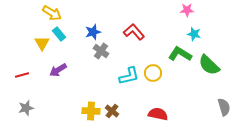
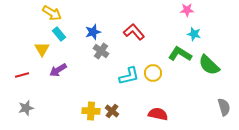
yellow triangle: moved 6 px down
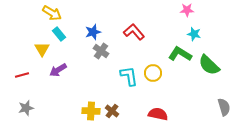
cyan L-shape: rotated 85 degrees counterclockwise
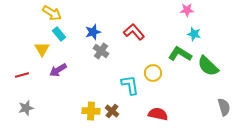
green semicircle: moved 1 px left, 1 px down
cyan L-shape: moved 1 px right, 9 px down
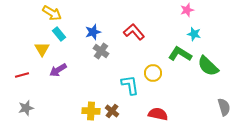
pink star: rotated 16 degrees counterclockwise
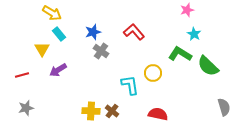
cyan star: rotated 16 degrees clockwise
